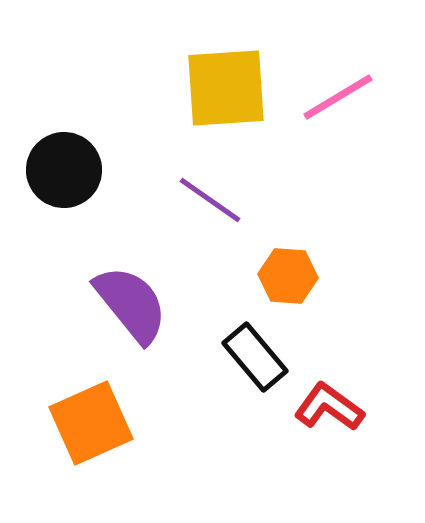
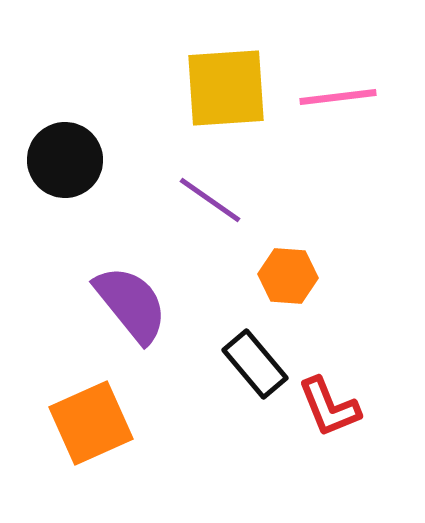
pink line: rotated 24 degrees clockwise
black circle: moved 1 px right, 10 px up
black rectangle: moved 7 px down
red L-shape: rotated 148 degrees counterclockwise
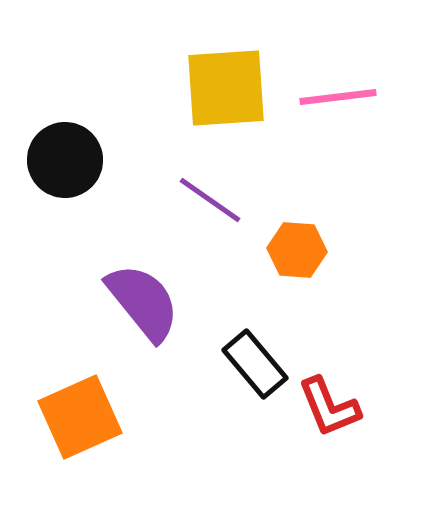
orange hexagon: moved 9 px right, 26 px up
purple semicircle: moved 12 px right, 2 px up
orange square: moved 11 px left, 6 px up
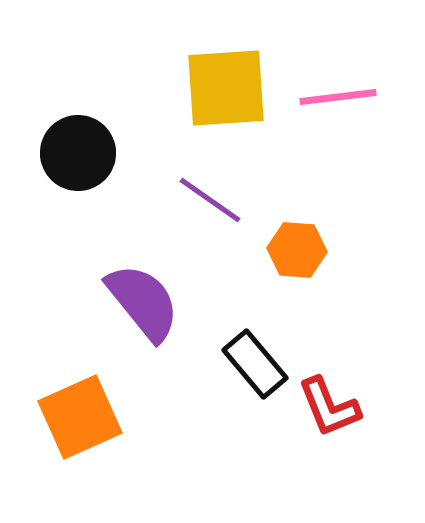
black circle: moved 13 px right, 7 px up
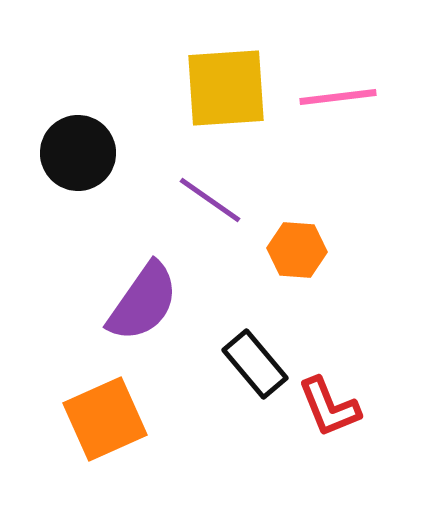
purple semicircle: rotated 74 degrees clockwise
orange square: moved 25 px right, 2 px down
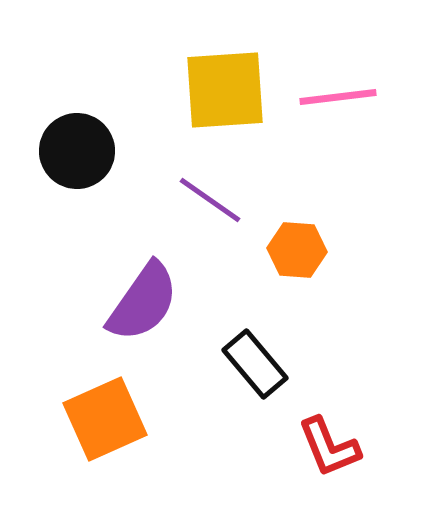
yellow square: moved 1 px left, 2 px down
black circle: moved 1 px left, 2 px up
red L-shape: moved 40 px down
